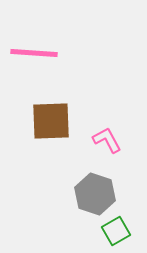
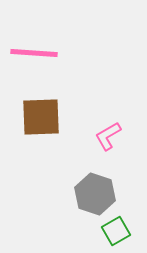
brown square: moved 10 px left, 4 px up
pink L-shape: moved 1 px right, 4 px up; rotated 92 degrees counterclockwise
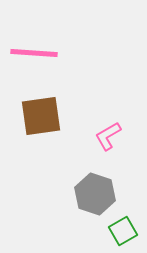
brown square: moved 1 px up; rotated 6 degrees counterclockwise
green square: moved 7 px right
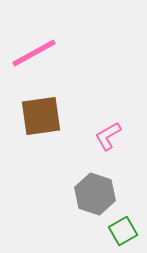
pink line: rotated 33 degrees counterclockwise
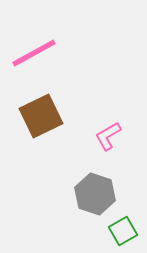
brown square: rotated 18 degrees counterclockwise
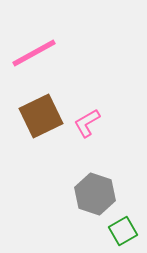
pink L-shape: moved 21 px left, 13 px up
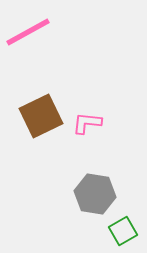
pink line: moved 6 px left, 21 px up
pink L-shape: rotated 36 degrees clockwise
gray hexagon: rotated 9 degrees counterclockwise
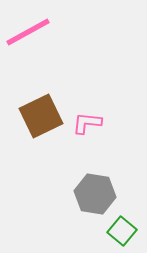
green square: moved 1 px left; rotated 20 degrees counterclockwise
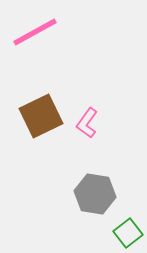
pink line: moved 7 px right
pink L-shape: rotated 60 degrees counterclockwise
green square: moved 6 px right, 2 px down; rotated 12 degrees clockwise
